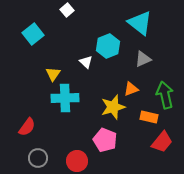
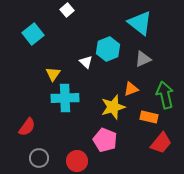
cyan hexagon: moved 3 px down
red trapezoid: moved 1 px left, 1 px down
gray circle: moved 1 px right
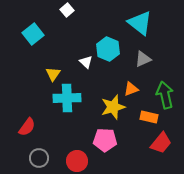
cyan hexagon: rotated 15 degrees counterclockwise
cyan cross: moved 2 px right
pink pentagon: rotated 20 degrees counterclockwise
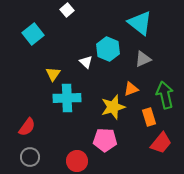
orange rectangle: rotated 60 degrees clockwise
gray circle: moved 9 px left, 1 px up
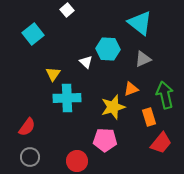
cyan hexagon: rotated 20 degrees counterclockwise
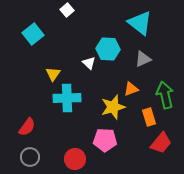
white triangle: moved 3 px right, 1 px down
red circle: moved 2 px left, 2 px up
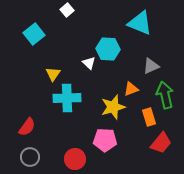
cyan triangle: rotated 16 degrees counterclockwise
cyan square: moved 1 px right
gray triangle: moved 8 px right, 7 px down
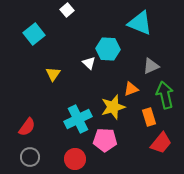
cyan cross: moved 11 px right, 21 px down; rotated 24 degrees counterclockwise
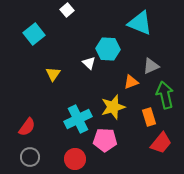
orange triangle: moved 7 px up
